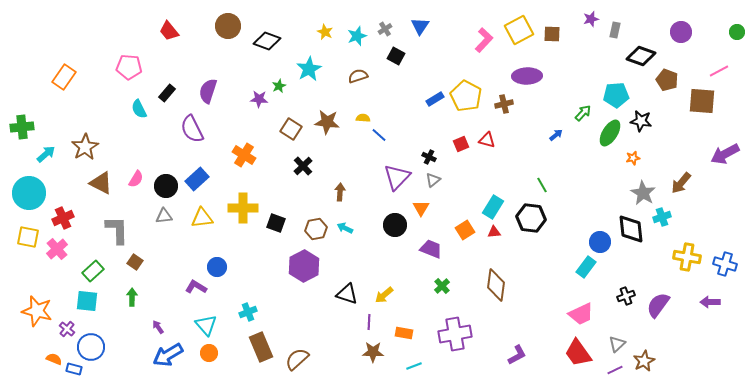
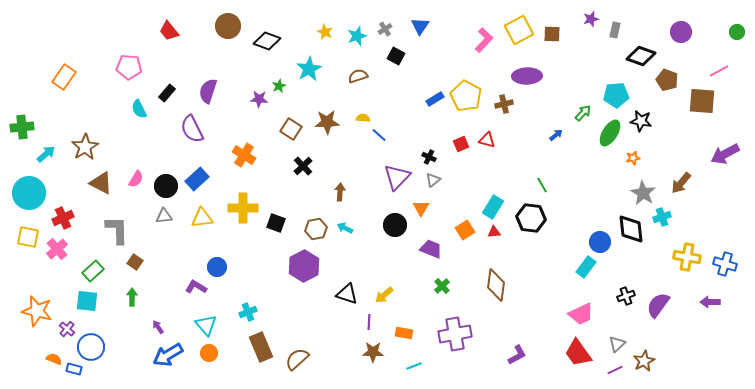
brown star at (327, 122): rotated 10 degrees counterclockwise
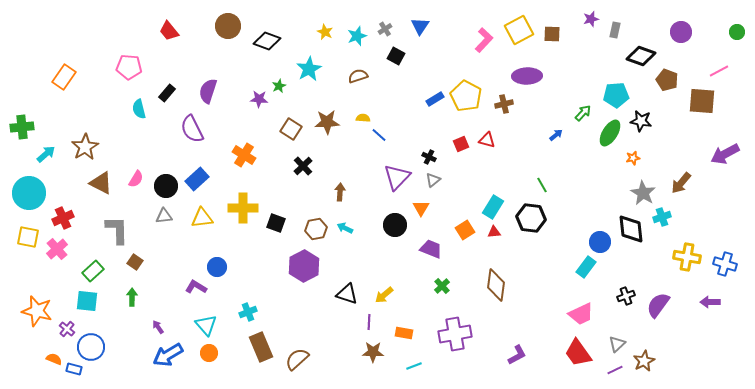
cyan semicircle at (139, 109): rotated 12 degrees clockwise
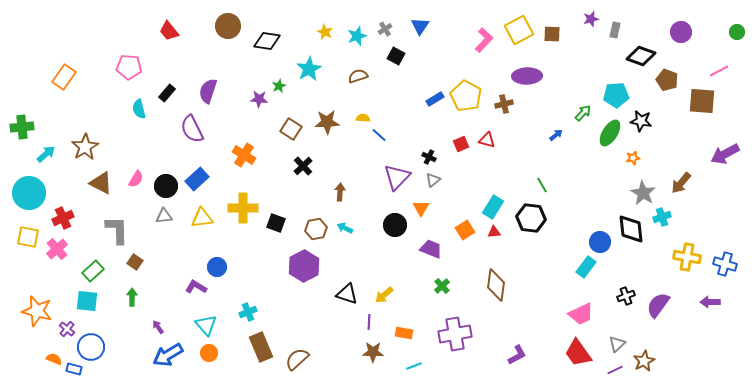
black diamond at (267, 41): rotated 12 degrees counterclockwise
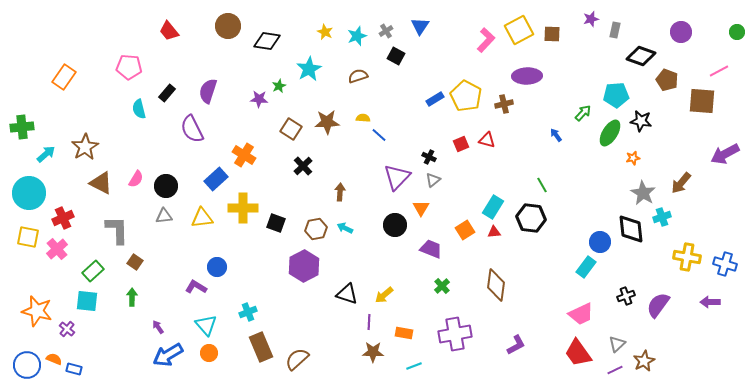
gray cross at (385, 29): moved 1 px right, 2 px down
pink L-shape at (484, 40): moved 2 px right
blue arrow at (556, 135): rotated 88 degrees counterclockwise
blue rectangle at (197, 179): moved 19 px right
blue circle at (91, 347): moved 64 px left, 18 px down
purple L-shape at (517, 355): moved 1 px left, 10 px up
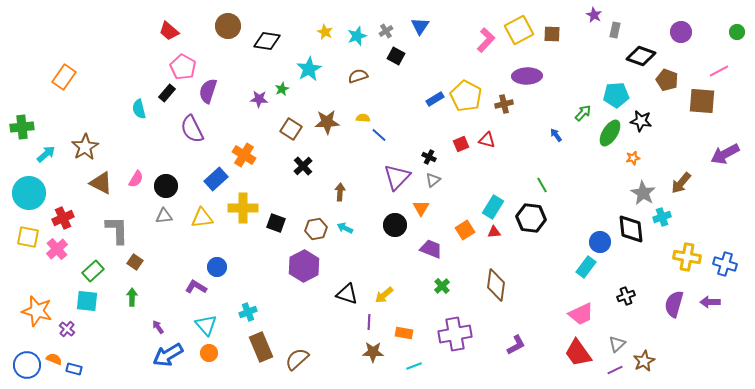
purple star at (591, 19): moved 3 px right, 4 px up; rotated 28 degrees counterclockwise
red trapezoid at (169, 31): rotated 10 degrees counterclockwise
pink pentagon at (129, 67): moved 54 px right; rotated 25 degrees clockwise
green star at (279, 86): moved 3 px right, 3 px down
purple semicircle at (658, 305): moved 16 px right, 1 px up; rotated 20 degrees counterclockwise
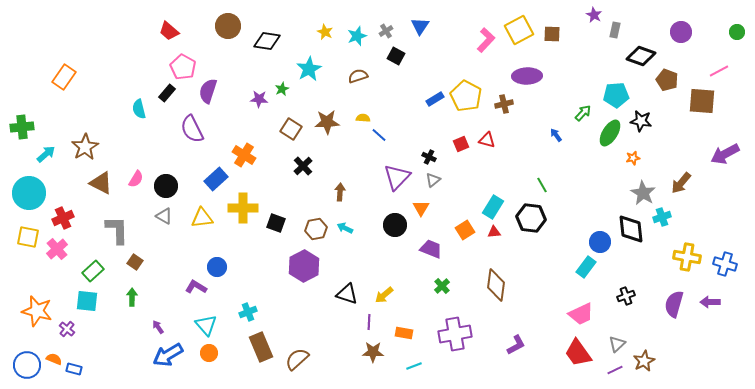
gray triangle at (164, 216): rotated 36 degrees clockwise
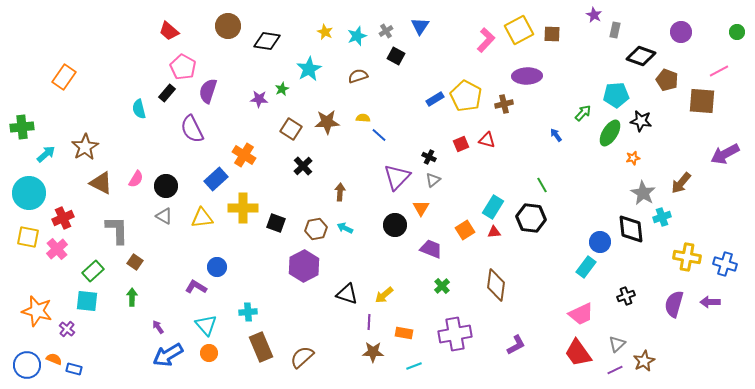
cyan cross at (248, 312): rotated 18 degrees clockwise
brown semicircle at (297, 359): moved 5 px right, 2 px up
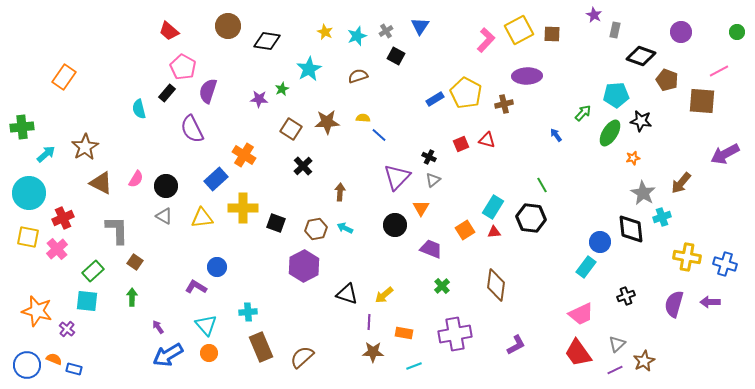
yellow pentagon at (466, 96): moved 3 px up
